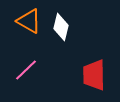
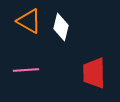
pink line: rotated 40 degrees clockwise
red trapezoid: moved 2 px up
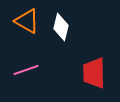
orange triangle: moved 2 px left
pink line: rotated 15 degrees counterclockwise
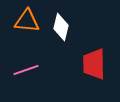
orange triangle: rotated 24 degrees counterclockwise
red trapezoid: moved 9 px up
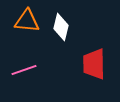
pink line: moved 2 px left
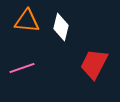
red trapezoid: rotated 28 degrees clockwise
pink line: moved 2 px left, 2 px up
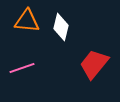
red trapezoid: rotated 12 degrees clockwise
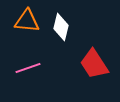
red trapezoid: rotated 72 degrees counterclockwise
pink line: moved 6 px right
